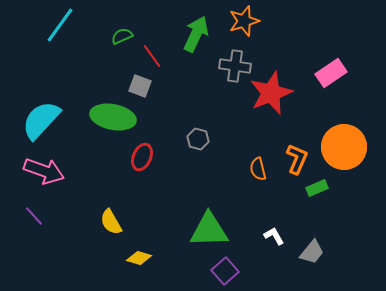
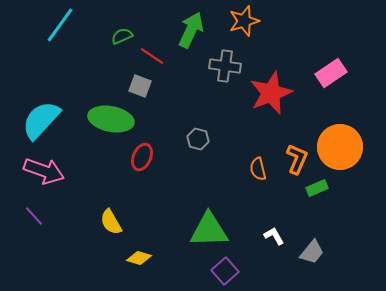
green arrow: moved 5 px left, 4 px up
red line: rotated 20 degrees counterclockwise
gray cross: moved 10 px left
green ellipse: moved 2 px left, 2 px down
orange circle: moved 4 px left
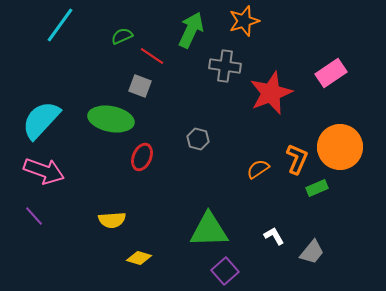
orange semicircle: rotated 70 degrees clockwise
yellow semicircle: moved 1 px right, 2 px up; rotated 64 degrees counterclockwise
